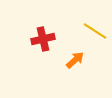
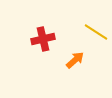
yellow line: moved 1 px right, 1 px down
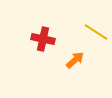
red cross: rotated 25 degrees clockwise
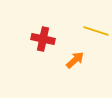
yellow line: moved 1 px up; rotated 15 degrees counterclockwise
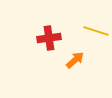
red cross: moved 6 px right, 1 px up; rotated 20 degrees counterclockwise
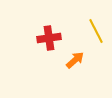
yellow line: rotated 45 degrees clockwise
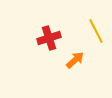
red cross: rotated 10 degrees counterclockwise
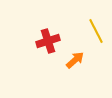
red cross: moved 1 px left, 3 px down
